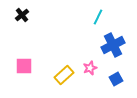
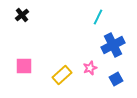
yellow rectangle: moved 2 px left
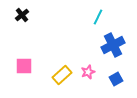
pink star: moved 2 px left, 4 px down
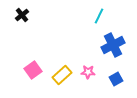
cyan line: moved 1 px right, 1 px up
pink square: moved 9 px right, 4 px down; rotated 36 degrees counterclockwise
pink star: rotated 24 degrees clockwise
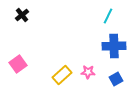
cyan line: moved 9 px right
blue cross: moved 1 px right, 1 px down; rotated 25 degrees clockwise
pink square: moved 15 px left, 6 px up
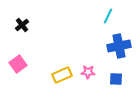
black cross: moved 10 px down
blue cross: moved 5 px right; rotated 10 degrees counterclockwise
yellow rectangle: rotated 18 degrees clockwise
blue square: rotated 32 degrees clockwise
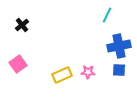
cyan line: moved 1 px left, 1 px up
blue square: moved 3 px right, 9 px up
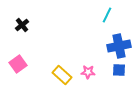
yellow rectangle: rotated 66 degrees clockwise
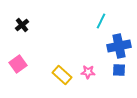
cyan line: moved 6 px left, 6 px down
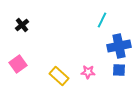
cyan line: moved 1 px right, 1 px up
yellow rectangle: moved 3 px left, 1 px down
